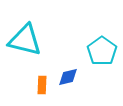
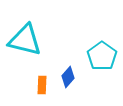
cyan pentagon: moved 5 px down
blue diamond: rotated 35 degrees counterclockwise
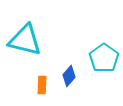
cyan pentagon: moved 2 px right, 2 px down
blue diamond: moved 1 px right, 1 px up
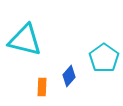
orange rectangle: moved 2 px down
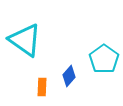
cyan triangle: rotated 21 degrees clockwise
cyan pentagon: moved 1 px down
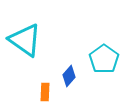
orange rectangle: moved 3 px right, 5 px down
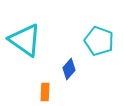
cyan pentagon: moved 5 px left, 18 px up; rotated 16 degrees counterclockwise
blue diamond: moved 7 px up
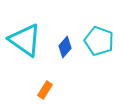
blue diamond: moved 4 px left, 22 px up
orange rectangle: moved 2 px up; rotated 30 degrees clockwise
